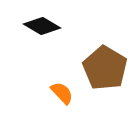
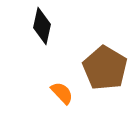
black diamond: rotated 72 degrees clockwise
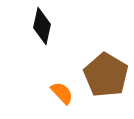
brown pentagon: moved 1 px right, 7 px down
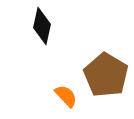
orange semicircle: moved 4 px right, 3 px down
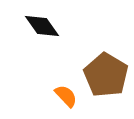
black diamond: rotated 48 degrees counterclockwise
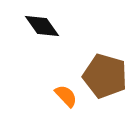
brown pentagon: moved 1 px left, 1 px down; rotated 15 degrees counterclockwise
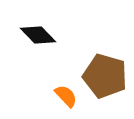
black diamond: moved 4 px left, 9 px down; rotated 9 degrees counterclockwise
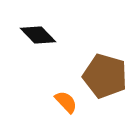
orange semicircle: moved 6 px down
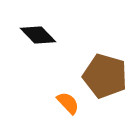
orange semicircle: moved 2 px right, 1 px down
